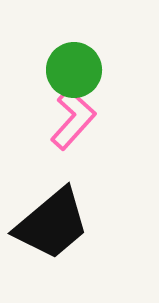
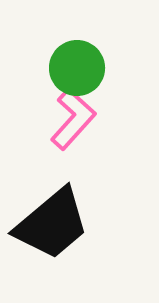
green circle: moved 3 px right, 2 px up
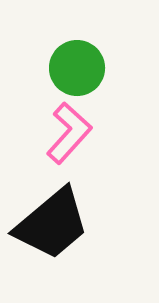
pink L-shape: moved 4 px left, 14 px down
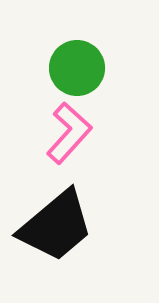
black trapezoid: moved 4 px right, 2 px down
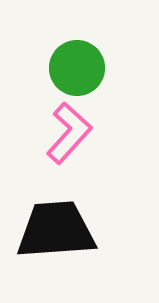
black trapezoid: moved 4 px down; rotated 144 degrees counterclockwise
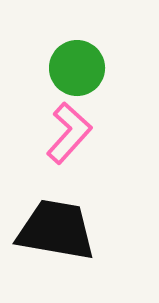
black trapezoid: rotated 14 degrees clockwise
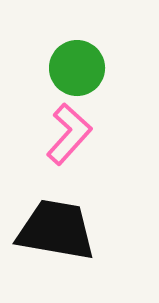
pink L-shape: moved 1 px down
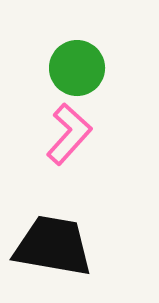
black trapezoid: moved 3 px left, 16 px down
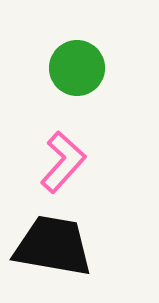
pink L-shape: moved 6 px left, 28 px down
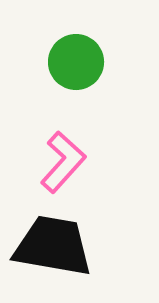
green circle: moved 1 px left, 6 px up
